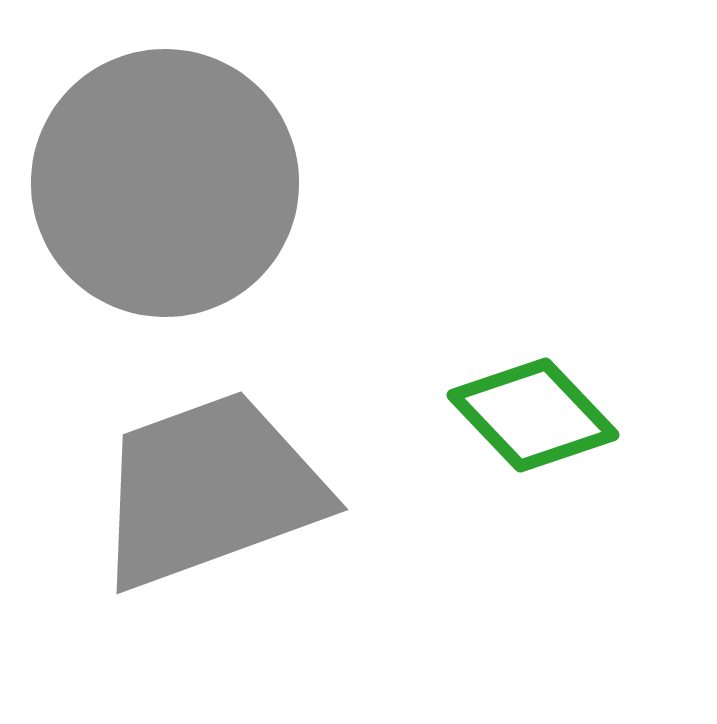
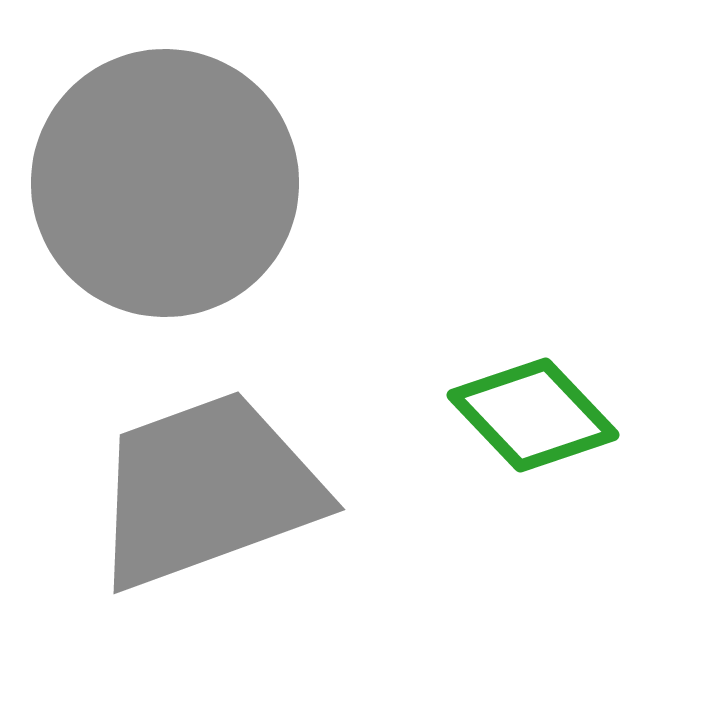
gray trapezoid: moved 3 px left
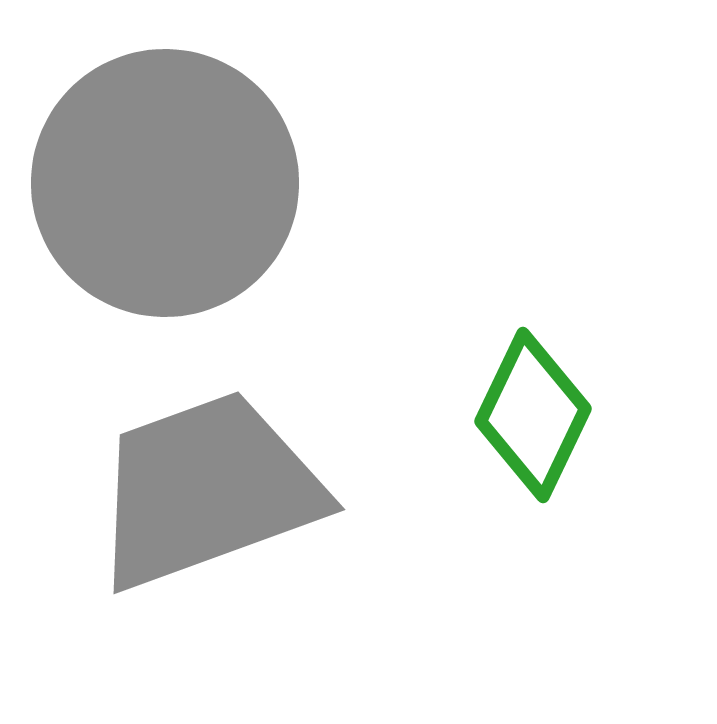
green diamond: rotated 69 degrees clockwise
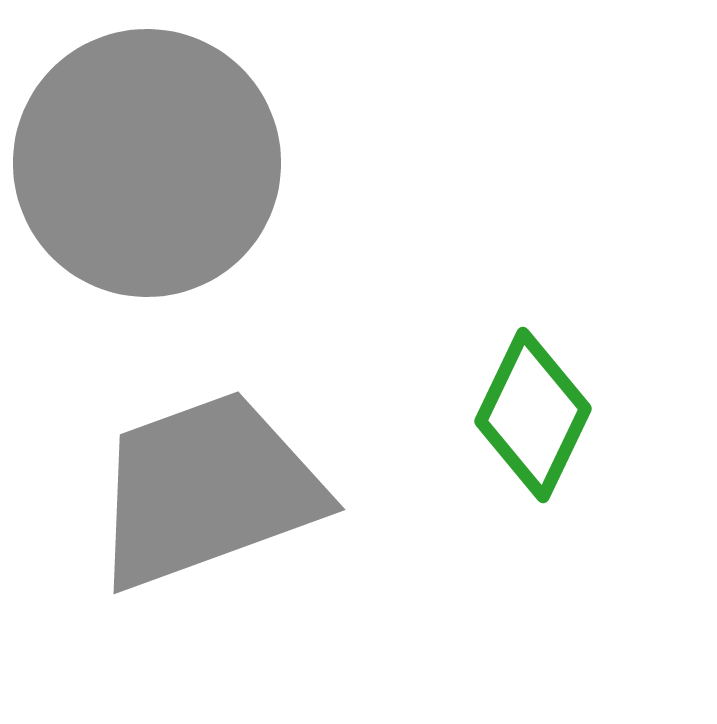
gray circle: moved 18 px left, 20 px up
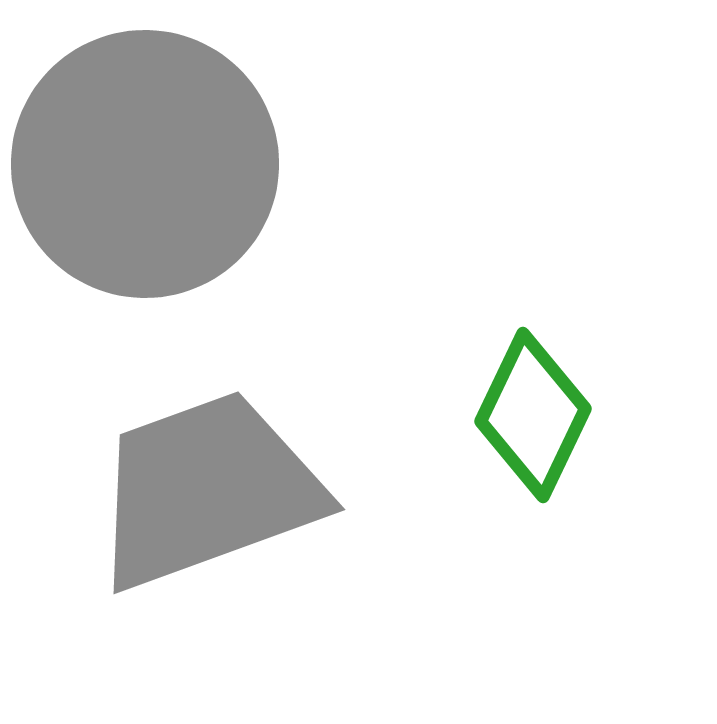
gray circle: moved 2 px left, 1 px down
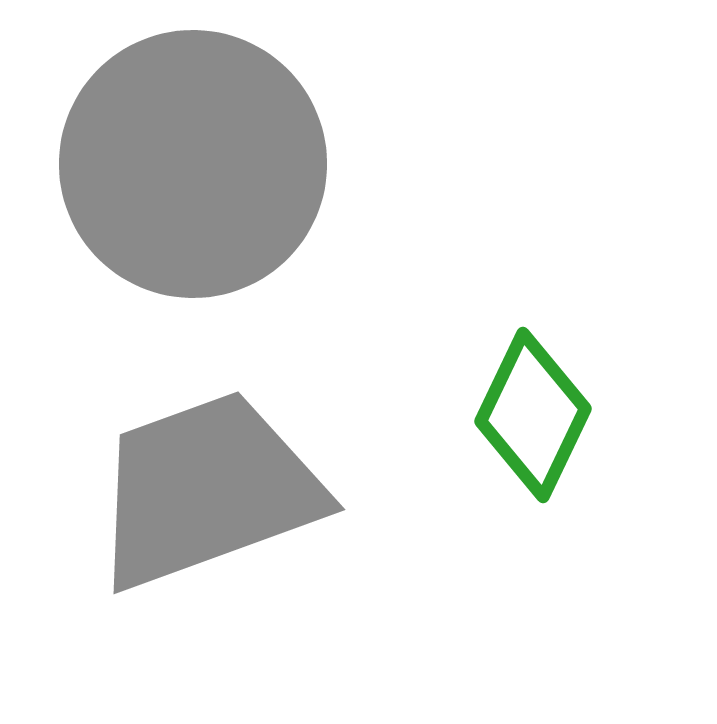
gray circle: moved 48 px right
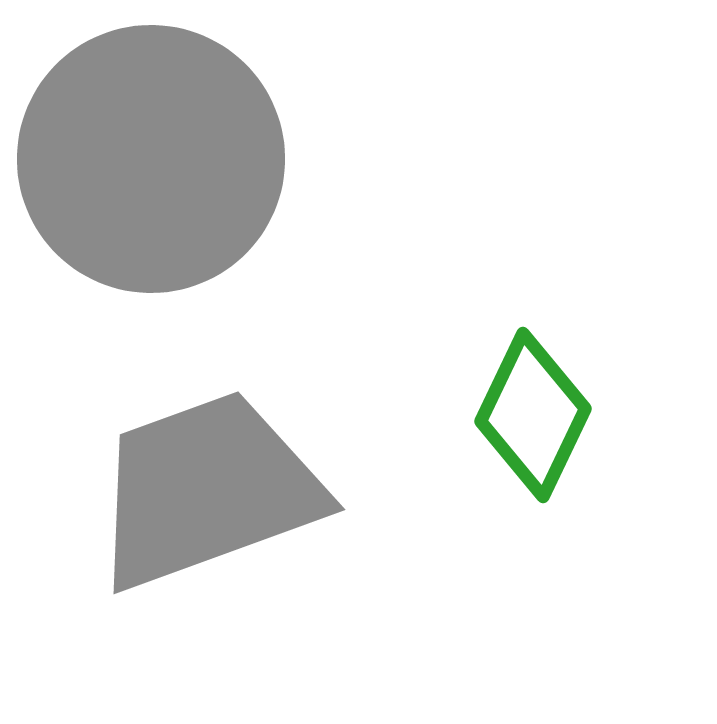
gray circle: moved 42 px left, 5 px up
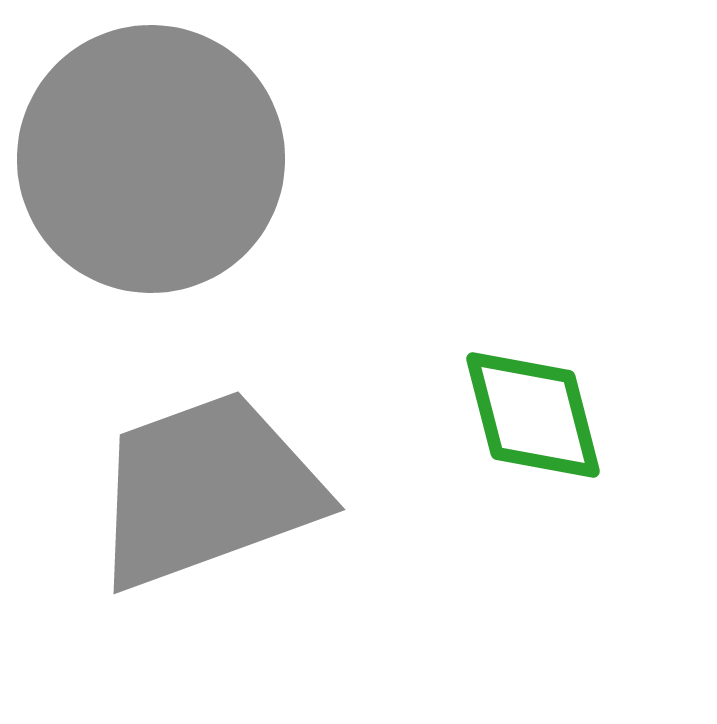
green diamond: rotated 40 degrees counterclockwise
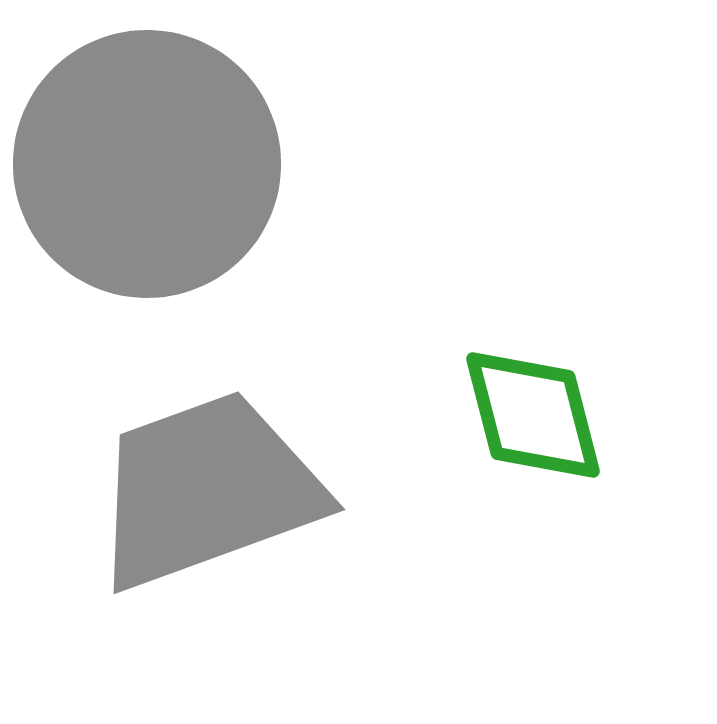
gray circle: moved 4 px left, 5 px down
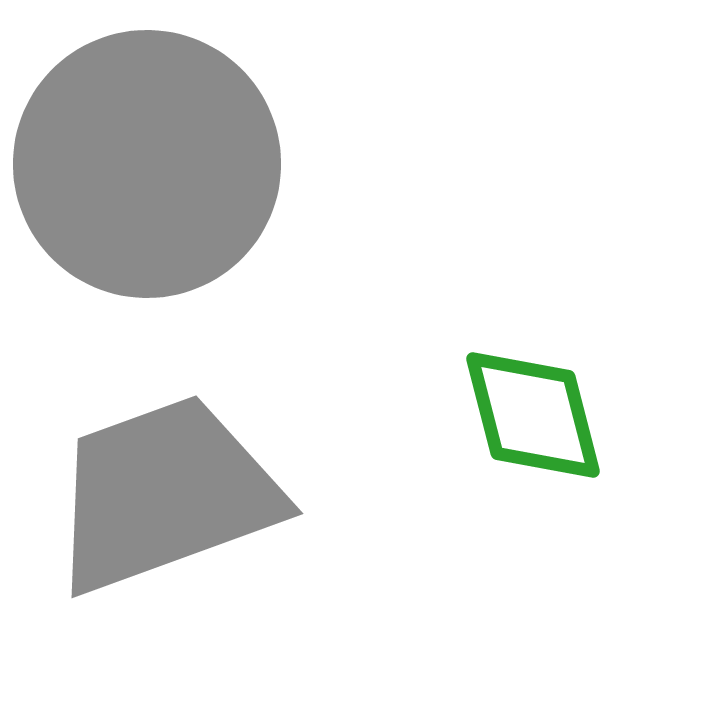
gray trapezoid: moved 42 px left, 4 px down
